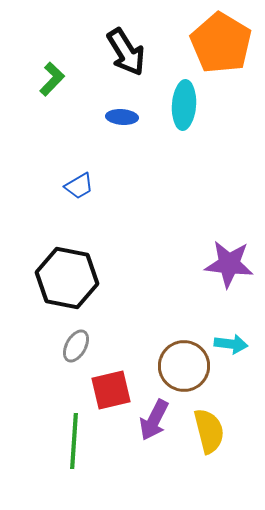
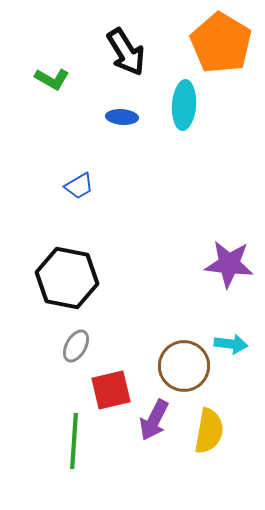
green L-shape: rotated 76 degrees clockwise
yellow semicircle: rotated 24 degrees clockwise
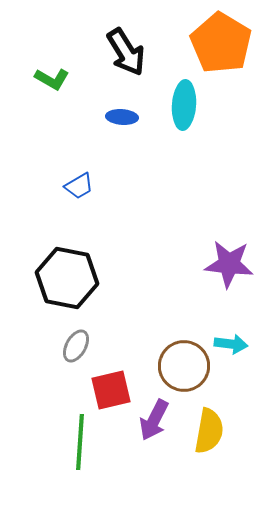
green line: moved 6 px right, 1 px down
